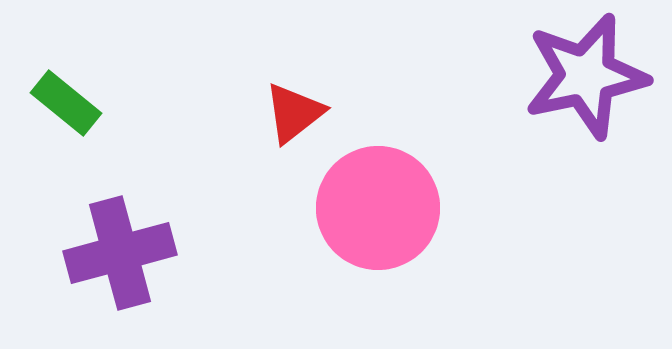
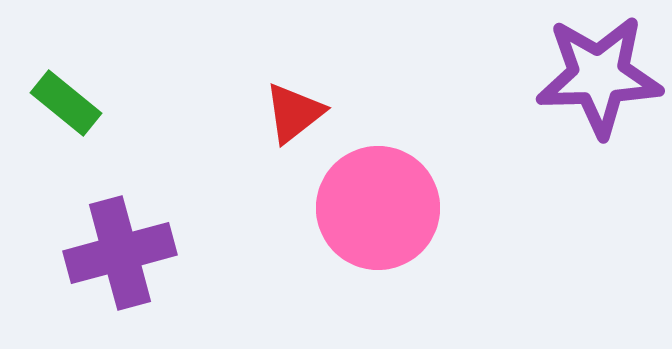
purple star: moved 13 px right; rotated 10 degrees clockwise
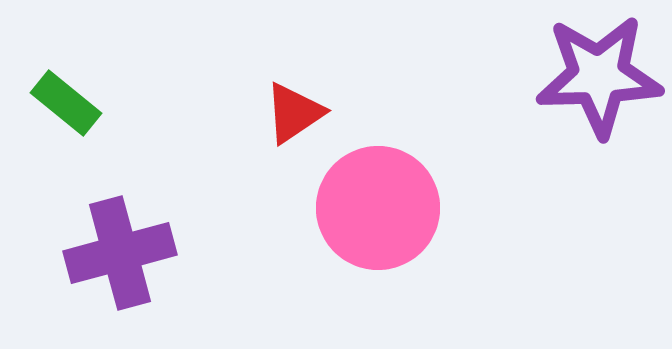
red triangle: rotated 4 degrees clockwise
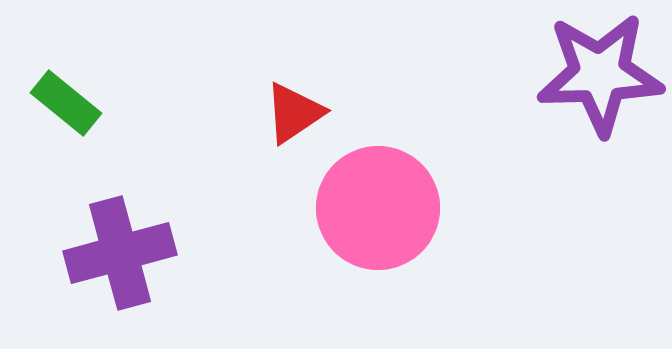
purple star: moved 1 px right, 2 px up
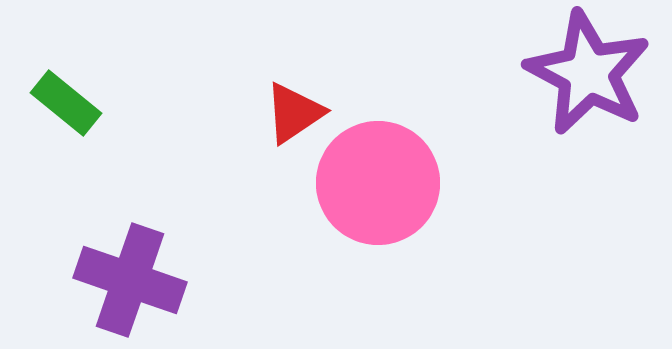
purple star: moved 12 px left, 1 px up; rotated 30 degrees clockwise
pink circle: moved 25 px up
purple cross: moved 10 px right, 27 px down; rotated 34 degrees clockwise
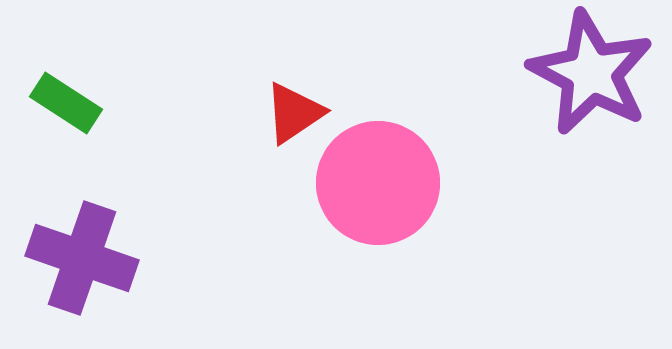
purple star: moved 3 px right
green rectangle: rotated 6 degrees counterclockwise
purple cross: moved 48 px left, 22 px up
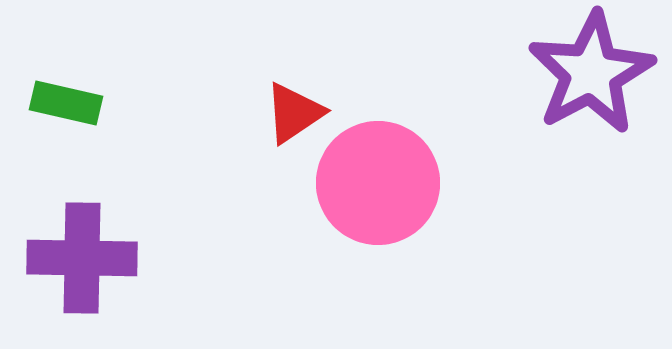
purple star: rotated 16 degrees clockwise
green rectangle: rotated 20 degrees counterclockwise
purple cross: rotated 18 degrees counterclockwise
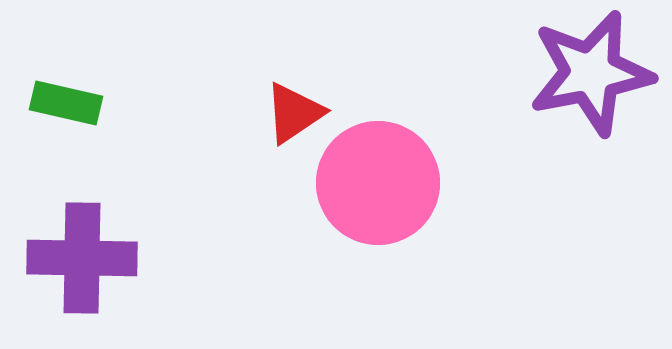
purple star: rotated 17 degrees clockwise
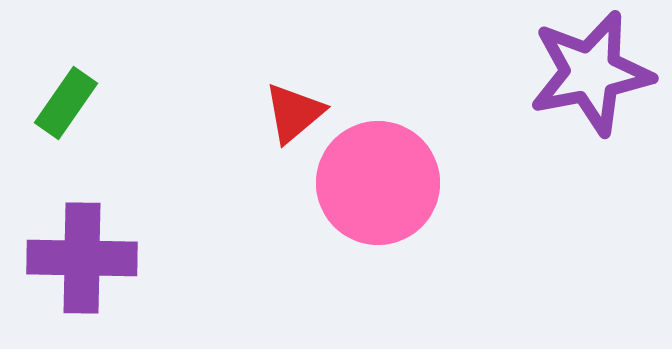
green rectangle: rotated 68 degrees counterclockwise
red triangle: rotated 6 degrees counterclockwise
